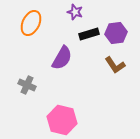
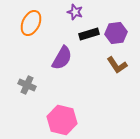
brown L-shape: moved 2 px right
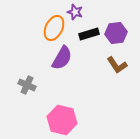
orange ellipse: moved 23 px right, 5 px down
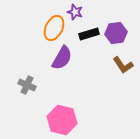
brown L-shape: moved 6 px right
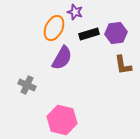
brown L-shape: rotated 25 degrees clockwise
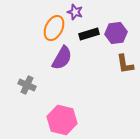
brown L-shape: moved 2 px right, 1 px up
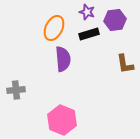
purple star: moved 12 px right
purple hexagon: moved 1 px left, 13 px up
purple semicircle: moved 1 px right, 1 px down; rotated 35 degrees counterclockwise
gray cross: moved 11 px left, 5 px down; rotated 30 degrees counterclockwise
pink hexagon: rotated 8 degrees clockwise
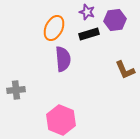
brown L-shape: moved 6 px down; rotated 15 degrees counterclockwise
pink hexagon: moved 1 px left
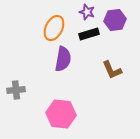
purple semicircle: rotated 15 degrees clockwise
brown L-shape: moved 13 px left
pink hexagon: moved 6 px up; rotated 16 degrees counterclockwise
